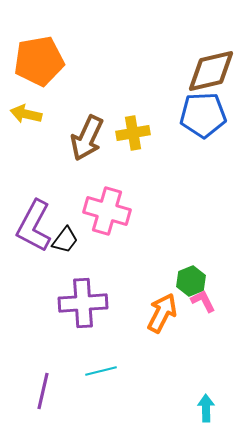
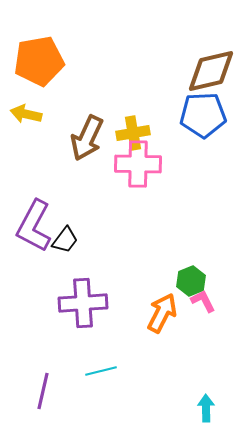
pink cross: moved 31 px right, 47 px up; rotated 15 degrees counterclockwise
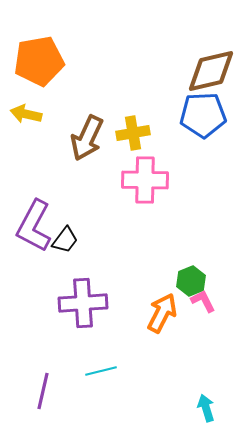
pink cross: moved 7 px right, 16 px down
cyan arrow: rotated 16 degrees counterclockwise
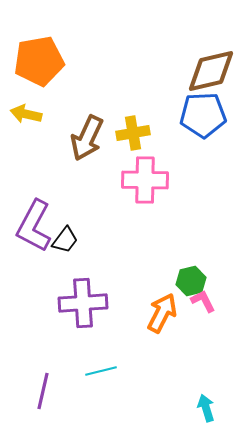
green hexagon: rotated 8 degrees clockwise
